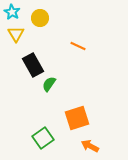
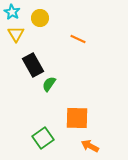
orange line: moved 7 px up
orange square: rotated 20 degrees clockwise
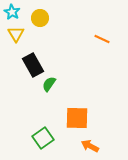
orange line: moved 24 px right
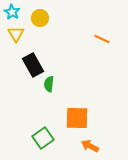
green semicircle: rotated 28 degrees counterclockwise
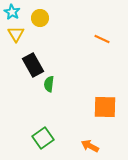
orange square: moved 28 px right, 11 px up
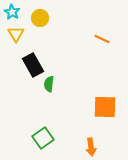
orange arrow: moved 1 px right, 1 px down; rotated 126 degrees counterclockwise
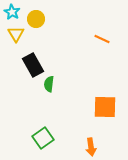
yellow circle: moved 4 px left, 1 px down
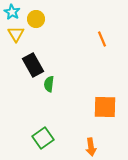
orange line: rotated 42 degrees clockwise
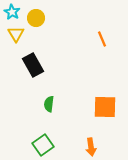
yellow circle: moved 1 px up
green semicircle: moved 20 px down
green square: moved 7 px down
